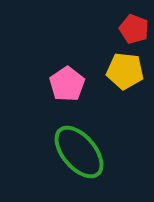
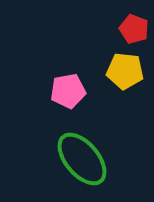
pink pentagon: moved 1 px right, 7 px down; rotated 24 degrees clockwise
green ellipse: moved 3 px right, 7 px down
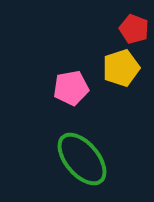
yellow pentagon: moved 4 px left, 3 px up; rotated 24 degrees counterclockwise
pink pentagon: moved 3 px right, 3 px up
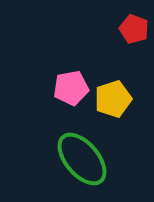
yellow pentagon: moved 8 px left, 31 px down
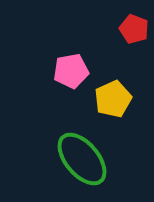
pink pentagon: moved 17 px up
yellow pentagon: rotated 6 degrees counterclockwise
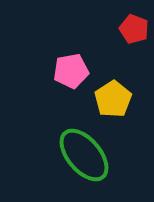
yellow pentagon: rotated 9 degrees counterclockwise
green ellipse: moved 2 px right, 4 px up
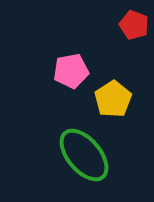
red pentagon: moved 4 px up
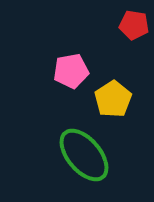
red pentagon: rotated 12 degrees counterclockwise
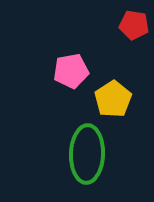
green ellipse: moved 3 px right, 1 px up; rotated 42 degrees clockwise
